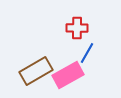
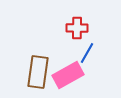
brown rectangle: moved 2 px right, 1 px down; rotated 52 degrees counterclockwise
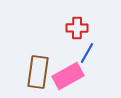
pink rectangle: moved 1 px down
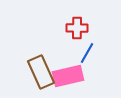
brown rectangle: moved 3 px right; rotated 32 degrees counterclockwise
pink rectangle: rotated 16 degrees clockwise
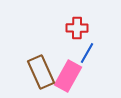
pink rectangle: rotated 48 degrees counterclockwise
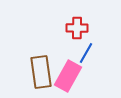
blue line: moved 1 px left
brown rectangle: rotated 16 degrees clockwise
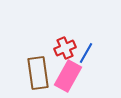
red cross: moved 12 px left, 20 px down; rotated 25 degrees counterclockwise
brown rectangle: moved 3 px left, 1 px down
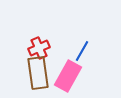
red cross: moved 26 px left
blue line: moved 4 px left, 2 px up
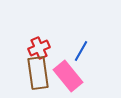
blue line: moved 1 px left
pink rectangle: rotated 68 degrees counterclockwise
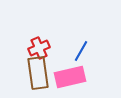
pink rectangle: moved 2 px right, 1 px down; rotated 64 degrees counterclockwise
